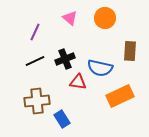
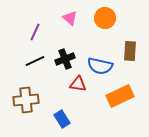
blue semicircle: moved 2 px up
red triangle: moved 2 px down
brown cross: moved 11 px left, 1 px up
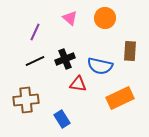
orange rectangle: moved 2 px down
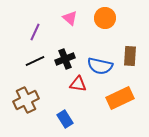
brown rectangle: moved 5 px down
brown cross: rotated 20 degrees counterclockwise
blue rectangle: moved 3 px right
